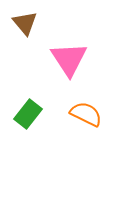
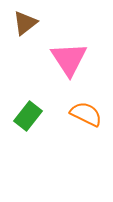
brown triangle: rotated 32 degrees clockwise
green rectangle: moved 2 px down
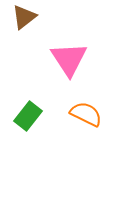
brown triangle: moved 1 px left, 6 px up
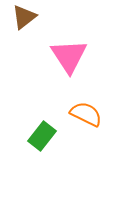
pink triangle: moved 3 px up
green rectangle: moved 14 px right, 20 px down
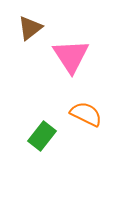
brown triangle: moved 6 px right, 11 px down
pink triangle: moved 2 px right
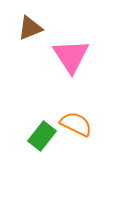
brown triangle: rotated 16 degrees clockwise
orange semicircle: moved 10 px left, 10 px down
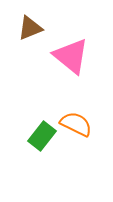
pink triangle: rotated 18 degrees counterclockwise
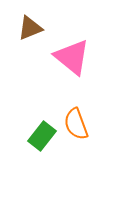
pink triangle: moved 1 px right, 1 px down
orange semicircle: rotated 136 degrees counterclockwise
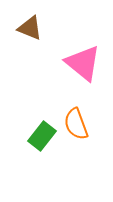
brown triangle: rotated 44 degrees clockwise
pink triangle: moved 11 px right, 6 px down
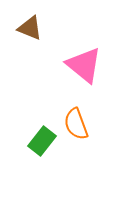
pink triangle: moved 1 px right, 2 px down
green rectangle: moved 5 px down
